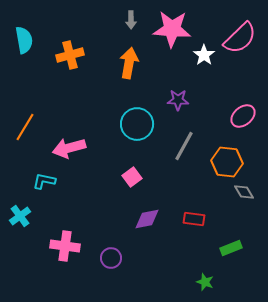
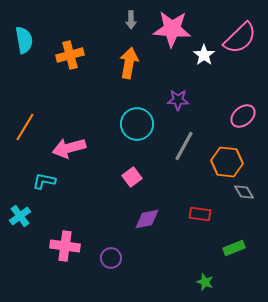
red rectangle: moved 6 px right, 5 px up
green rectangle: moved 3 px right
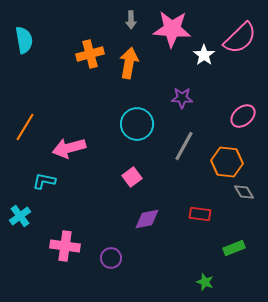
orange cross: moved 20 px right, 1 px up
purple star: moved 4 px right, 2 px up
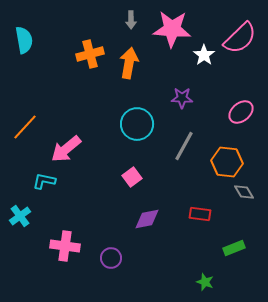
pink ellipse: moved 2 px left, 4 px up
orange line: rotated 12 degrees clockwise
pink arrow: moved 3 px left, 1 px down; rotated 24 degrees counterclockwise
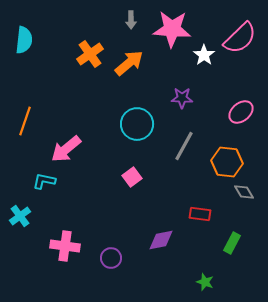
cyan semicircle: rotated 16 degrees clockwise
orange cross: rotated 20 degrees counterclockwise
orange arrow: rotated 40 degrees clockwise
orange line: moved 6 px up; rotated 24 degrees counterclockwise
purple diamond: moved 14 px right, 21 px down
green rectangle: moved 2 px left, 5 px up; rotated 40 degrees counterclockwise
